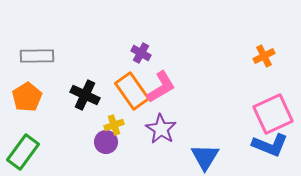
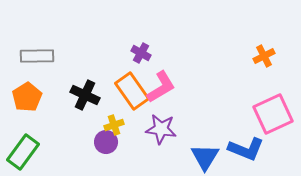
purple star: rotated 24 degrees counterclockwise
blue L-shape: moved 24 px left, 4 px down
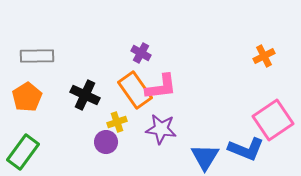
pink L-shape: rotated 24 degrees clockwise
orange rectangle: moved 3 px right, 1 px up
pink square: moved 6 px down; rotated 9 degrees counterclockwise
yellow cross: moved 3 px right, 3 px up
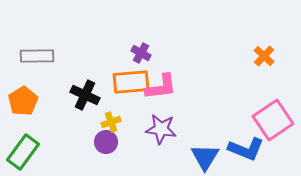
orange cross: rotated 20 degrees counterclockwise
orange rectangle: moved 4 px left, 8 px up; rotated 60 degrees counterclockwise
orange pentagon: moved 4 px left, 4 px down
yellow cross: moved 6 px left
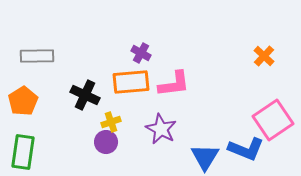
pink L-shape: moved 13 px right, 3 px up
purple star: rotated 20 degrees clockwise
green rectangle: rotated 28 degrees counterclockwise
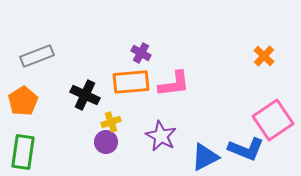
gray rectangle: rotated 20 degrees counterclockwise
purple star: moved 7 px down
blue triangle: rotated 32 degrees clockwise
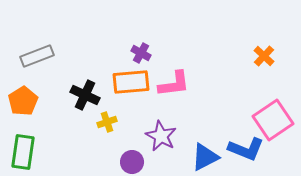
yellow cross: moved 4 px left
purple circle: moved 26 px right, 20 px down
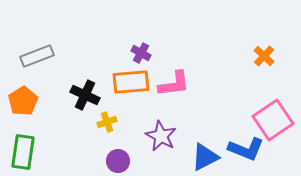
purple circle: moved 14 px left, 1 px up
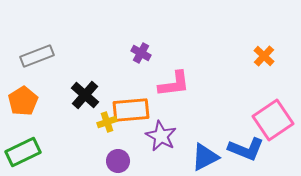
orange rectangle: moved 28 px down
black cross: rotated 16 degrees clockwise
green rectangle: rotated 56 degrees clockwise
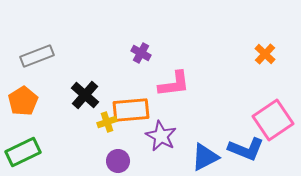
orange cross: moved 1 px right, 2 px up
